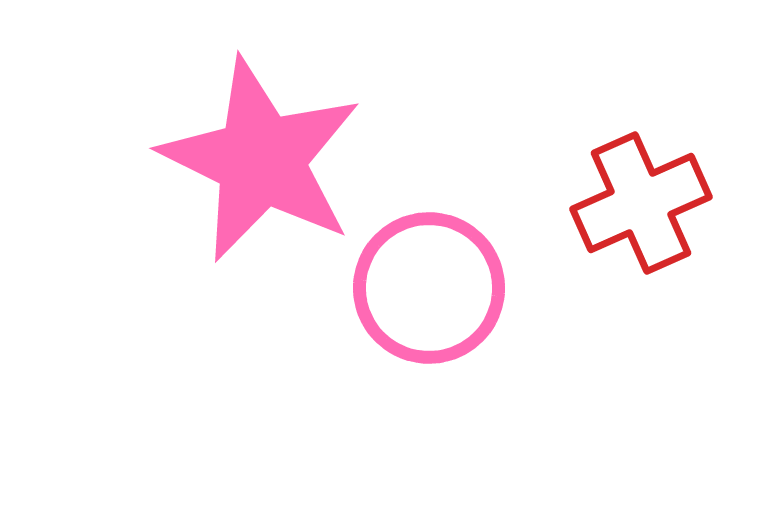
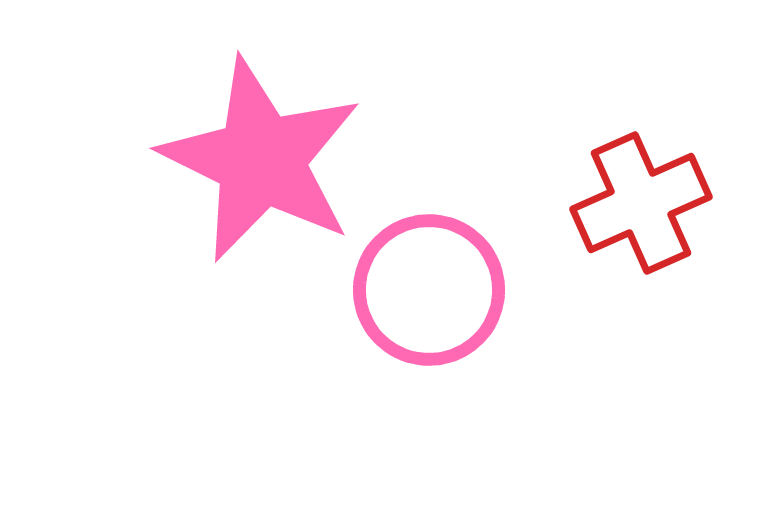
pink circle: moved 2 px down
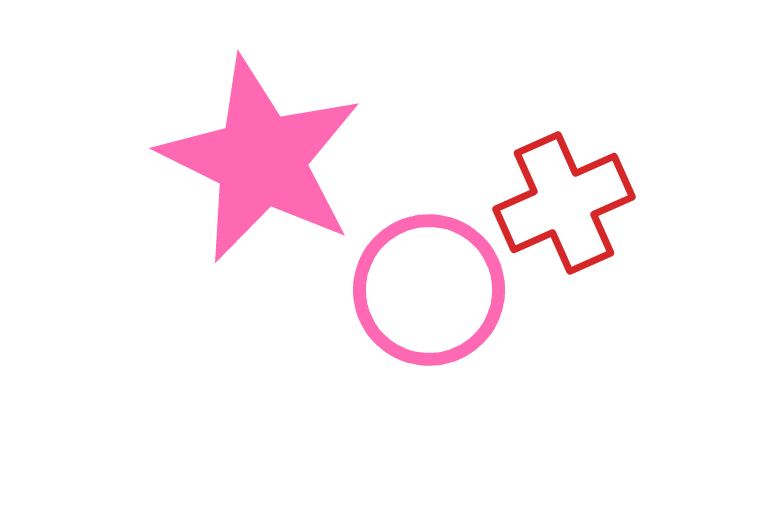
red cross: moved 77 px left
